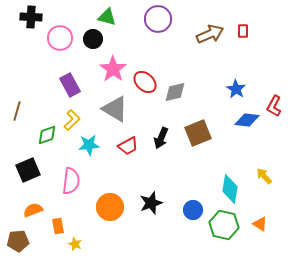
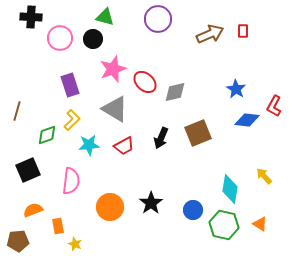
green triangle: moved 2 px left
pink star: rotated 16 degrees clockwise
purple rectangle: rotated 10 degrees clockwise
red trapezoid: moved 4 px left
black star: rotated 15 degrees counterclockwise
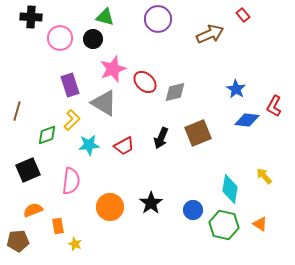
red rectangle: moved 16 px up; rotated 40 degrees counterclockwise
gray triangle: moved 11 px left, 6 px up
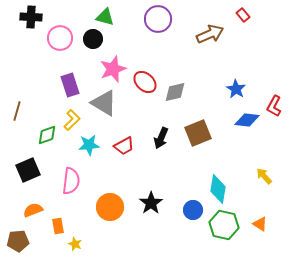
cyan diamond: moved 12 px left
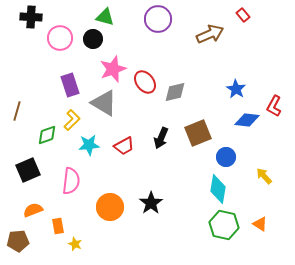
red ellipse: rotated 10 degrees clockwise
blue circle: moved 33 px right, 53 px up
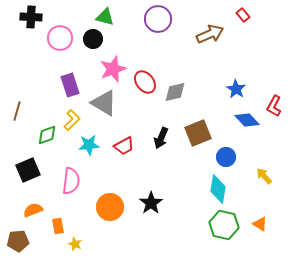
blue diamond: rotated 40 degrees clockwise
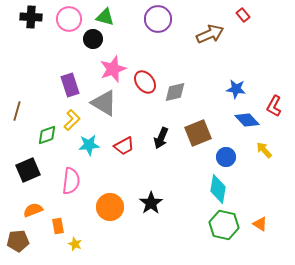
pink circle: moved 9 px right, 19 px up
blue star: rotated 24 degrees counterclockwise
yellow arrow: moved 26 px up
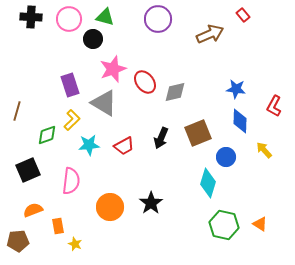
blue diamond: moved 7 px left, 1 px down; rotated 45 degrees clockwise
cyan diamond: moved 10 px left, 6 px up; rotated 8 degrees clockwise
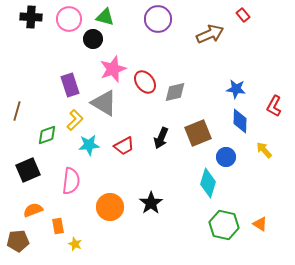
yellow L-shape: moved 3 px right
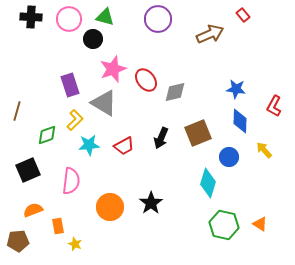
red ellipse: moved 1 px right, 2 px up
blue circle: moved 3 px right
